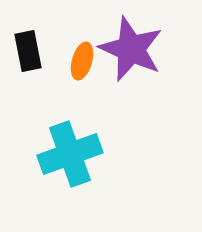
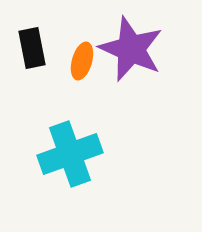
black rectangle: moved 4 px right, 3 px up
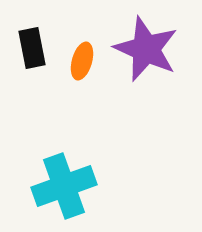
purple star: moved 15 px right
cyan cross: moved 6 px left, 32 px down
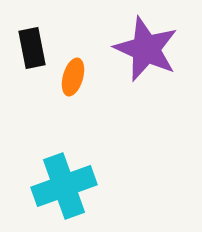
orange ellipse: moved 9 px left, 16 px down
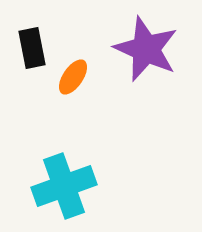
orange ellipse: rotated 18 degrees clockwise
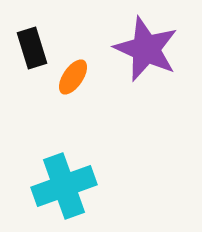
black rectangle: rotated 6 degrees counterclockwise
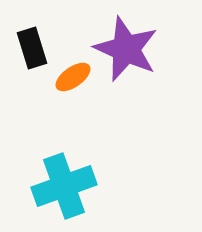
purple star: moved 20 px left
orange ellipse: rotated 21 degrees clockwise
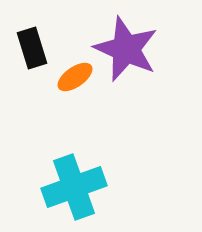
orange ellipse: moved 2 px right
cyan cross: moved 10 px right, 1 px down
